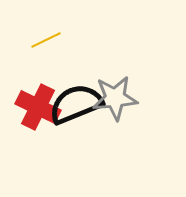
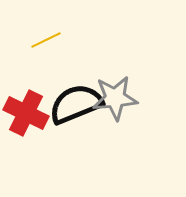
red cross: moved 12 px left, 6 px down
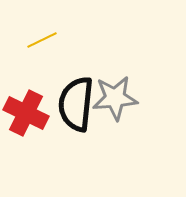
yellow line: moved 4 px left
black semicircle: rotated 62 degrees counterclockwise
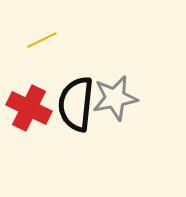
gray star: rotated 6 degrees counterclockwise
red cross: moved 3 px right, 5 px up
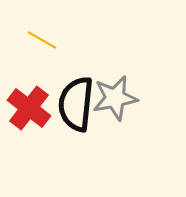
yellow line: rotated 56 degrees clockwise
red cross: rotated 12 degrees clockwise
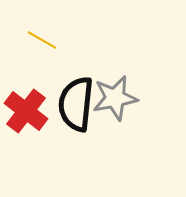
red cross: moved 3 px left, 3 px down
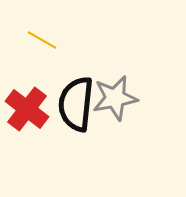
red cross: moved 1 px right, 2 px up
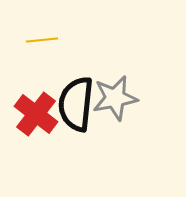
yellow line: rotated 36 degrees counterclockwise
red cross: moved 9 px right, 5 px down
